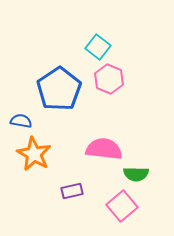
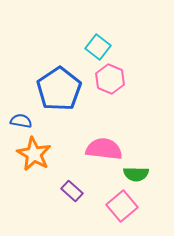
pink hexagon: moved 1 px right
purple rectangle: rotated 55 degrees clockwise
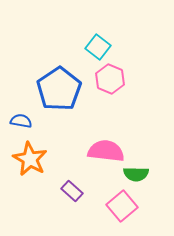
pink semicircle: moved 2 px right, 2 px down
orange star: moved 4 px left, 5 px down
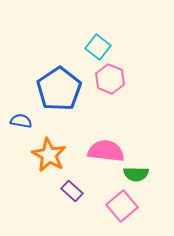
orange star: moved 19 px right, 4 px up
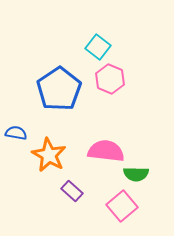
blue semicircle: moved 5 px left, 12 px down
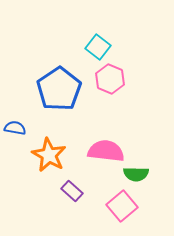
blue semicircle: moved 1 px left, 5 px up
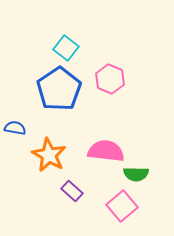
cyan square: moved 32 px left, 1 px down
